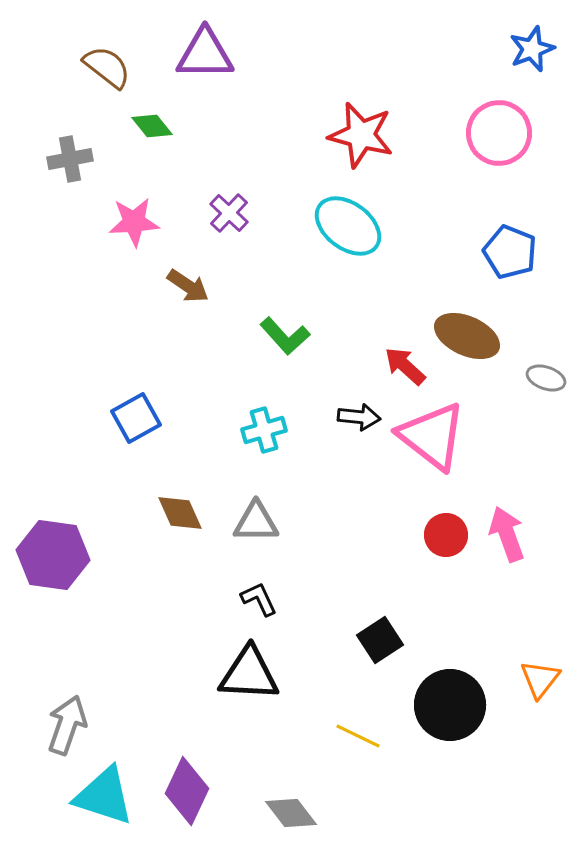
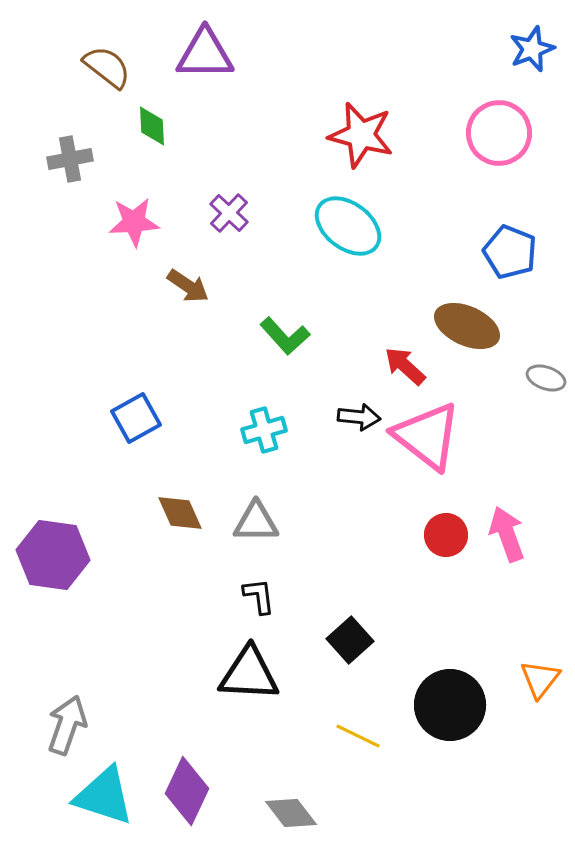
green diamond: rotated 36 degrees clockwise
brown ellipse: moved 10 px up
pink triangle: moved 5 px left
black L-shape: moved 3 px up; rotated 18 degrees clockwise
black square: moved 30 px left; rotated 9 degrees counterclockwise
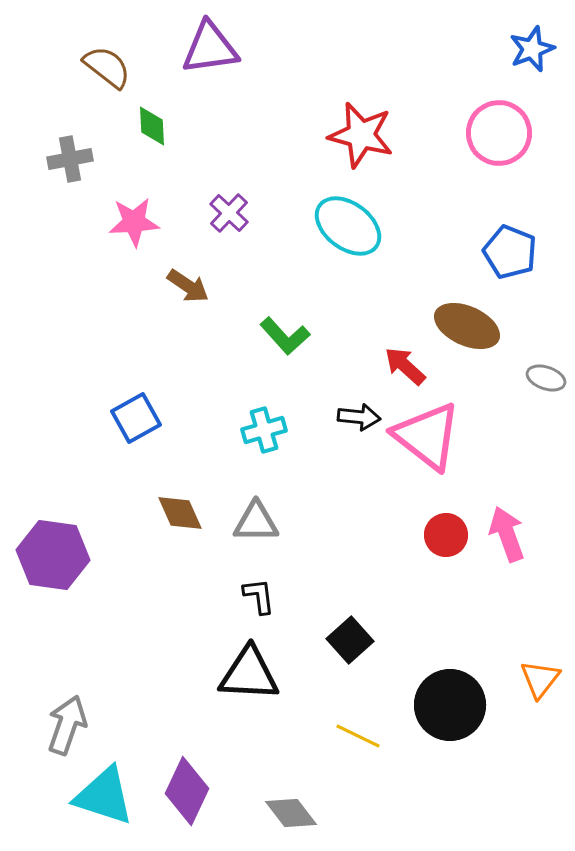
purple triangle: moved 5 px right, 6 px up; rotated 8 degrees counterclockwise
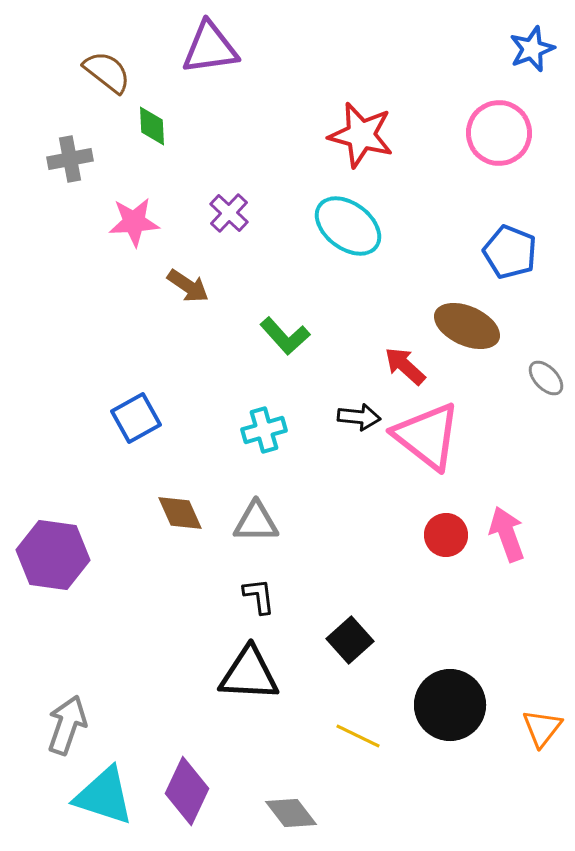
brown semicircle: moved 5 px down
gray ellipse: rotated 27 degrees clockwise
orange triangle: moved 2 px right, 49 px down
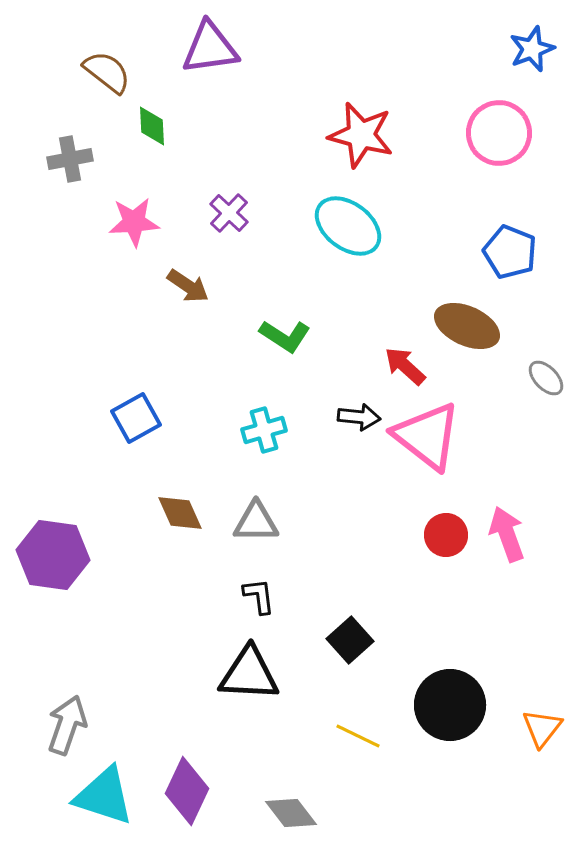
green L-shape: rotated 15 degrees counterclockwise
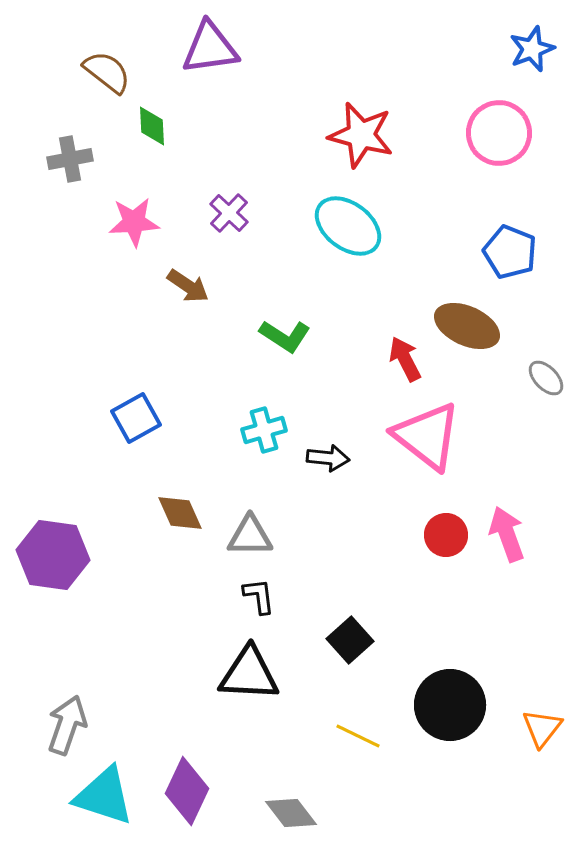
red arrow: moved 7 px up; rotated 21 degrees clockwise
black arrow: moved 31 px left, 41 px down
gray triangle: moved 6 px left, 14 px down
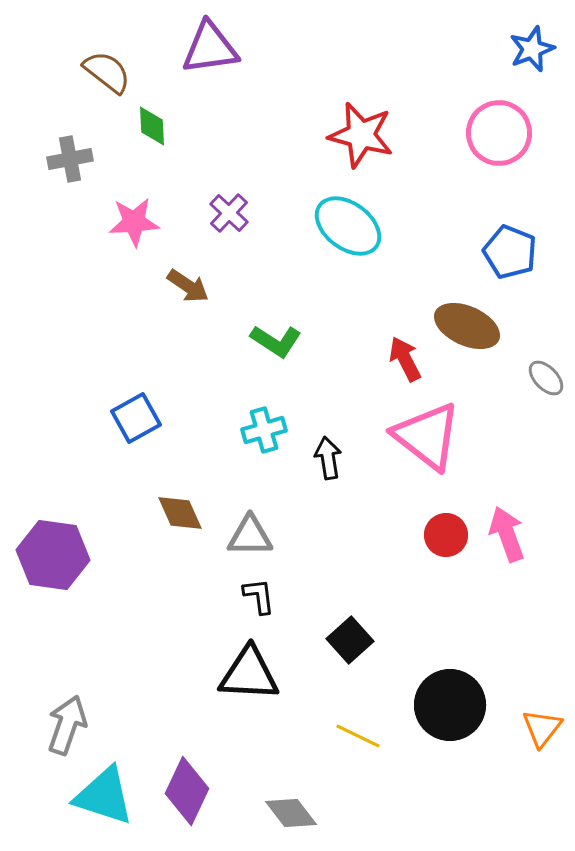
green L-shape: moved 9 px left, 5 px down
black arrow: rotated 105 degrees counterclockwise
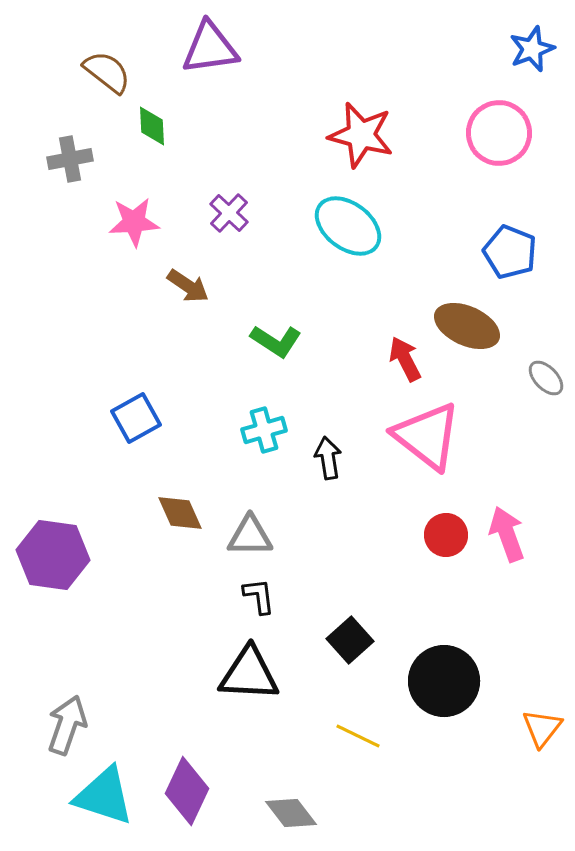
black circle: moved 6 px left, 24 px up
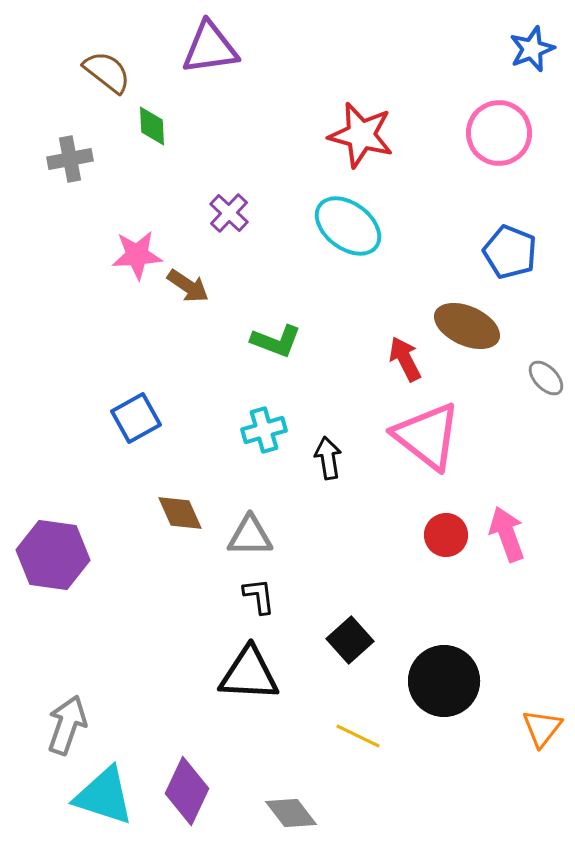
pink star: moved 3 px right, 33 px down
green L-shape: rotated 12 degrees counterclockwise
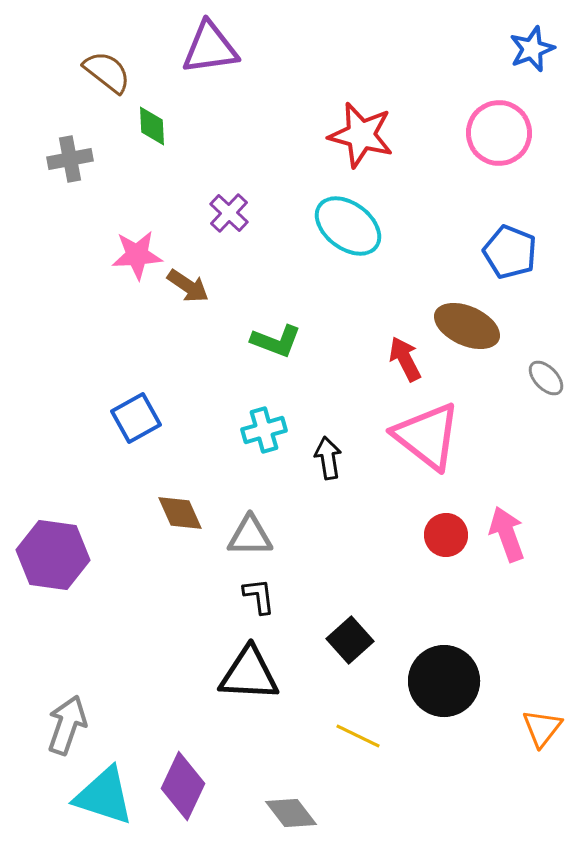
purple diamond: moved 4 px left, 5 px up
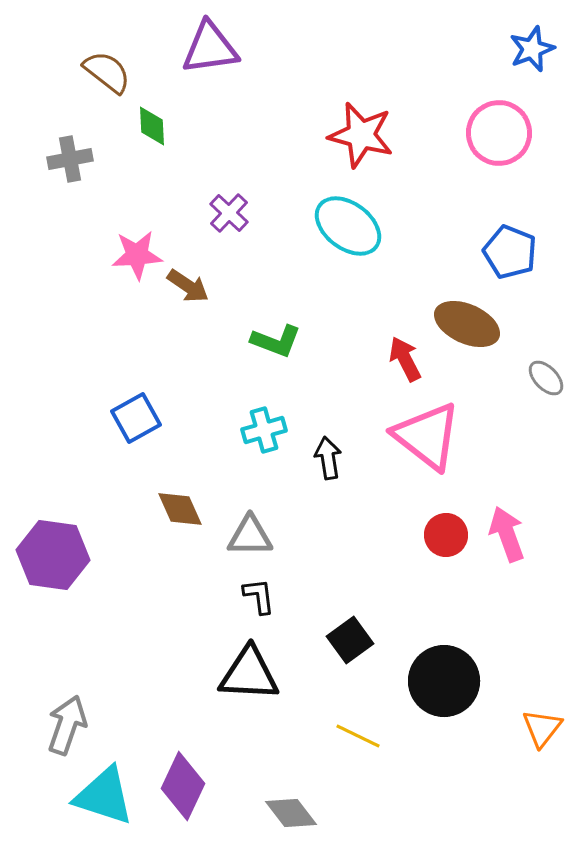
brown ellipse: moved 2 px up
brown diamond: moved 4 px up
black square: rotated 6 degrees clockwise
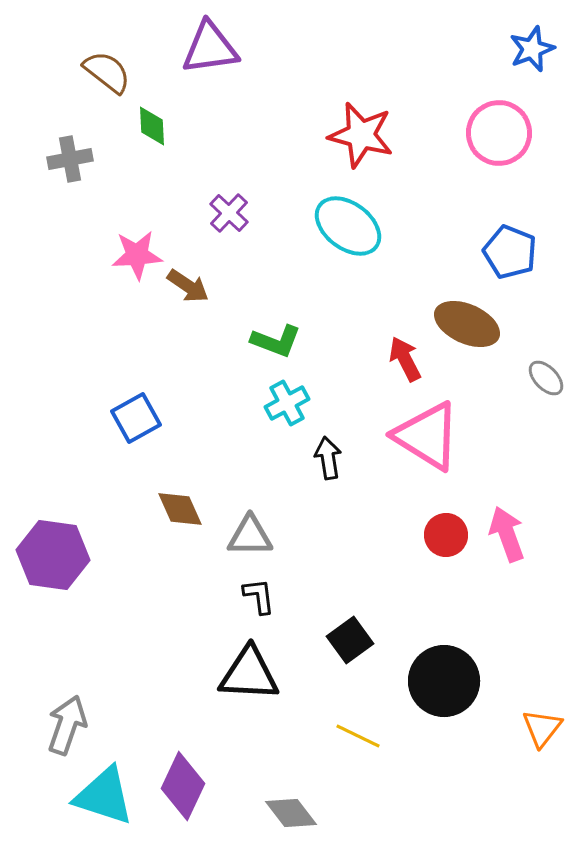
cyan cross: moved 23 px right, 27 px up; rotated 12 degrees counterclockwise
pink triangle: rotated 6 degrees counterclockwise
